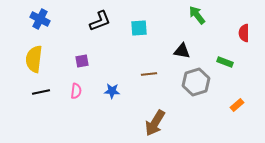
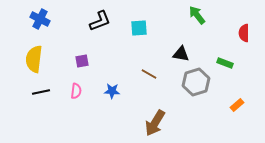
black triangle: moved 1 px left, 3 px down
green rectangle: moved 1 px down
brown line: rotated 35 degrees clockwise
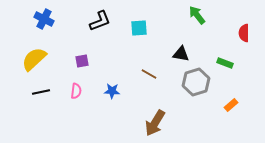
blue cross: moved 4 px right
yellow semicircle: rotated 40 degrees clockwise
orange rectangle: moved 6 px left
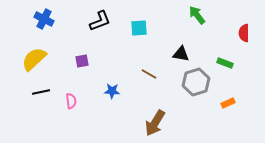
pink semicircle: moved 5 px left, 10 px down; rotated 14 degrees counterclockwise
orange rectangle: moved 3 px left, 2 px up; rotated 16 degrees clockwise
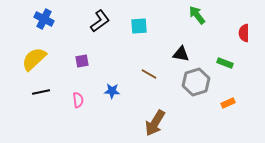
black L-shape: rotated 15 degrees counterclockwise
cyan square: moved 2 px up
pink semicircle: moved 7 px right, 1 px up
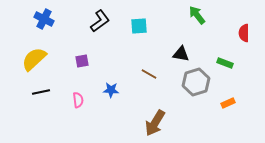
blue star: moved 1 px left, 1 px up
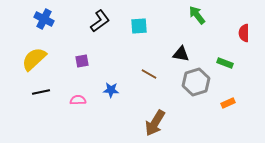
pink semicircle: rotated 84 degrees counterclockwise
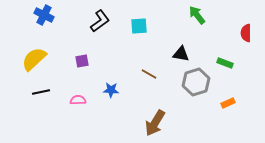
blue cross: moved 4 px up
red semicircle: moved 2 px right
